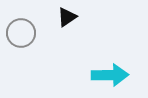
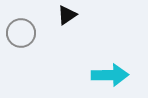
black triangle: moved 2 px up
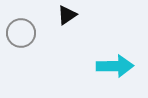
cyan arrow: moved 5 px right, 9 px up
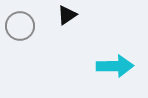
gray circle: moved 1 px left, 7 px up
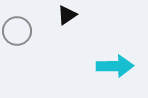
gray circle: moved 3 px left, 5 px down
